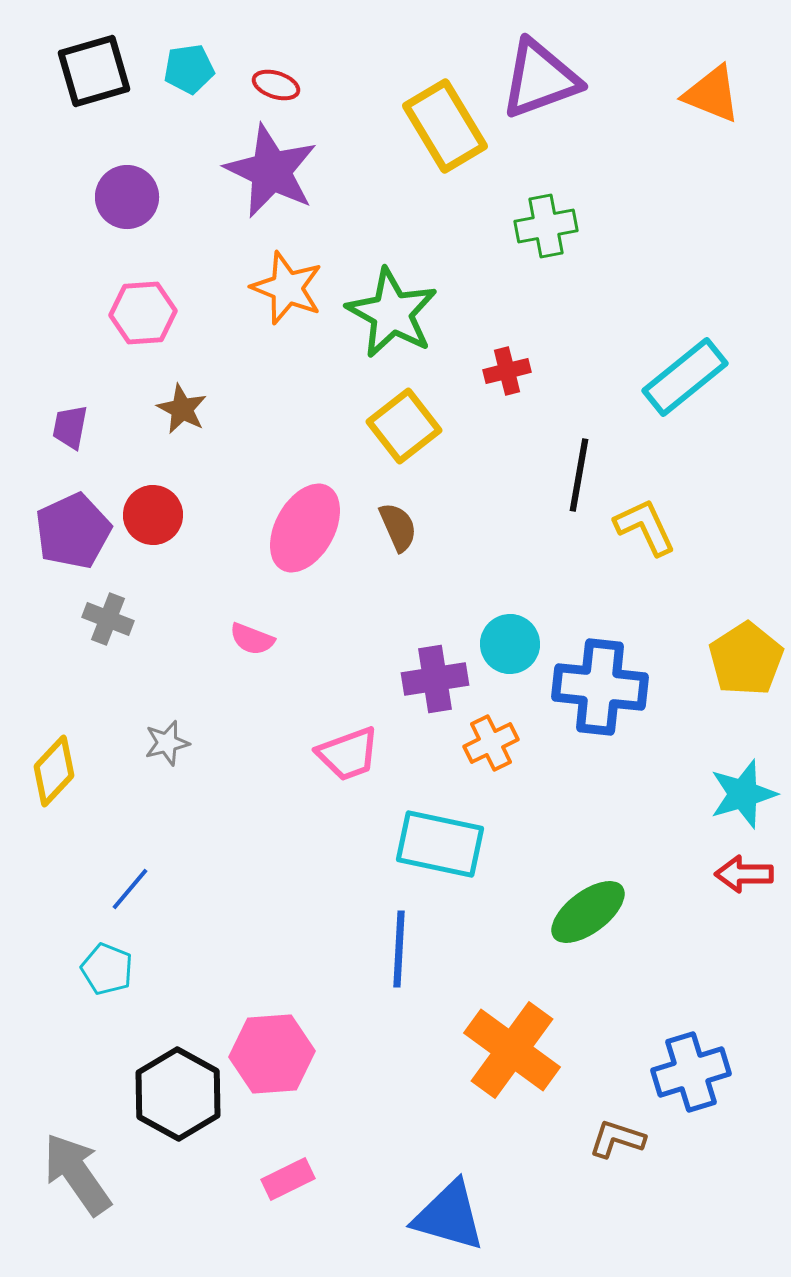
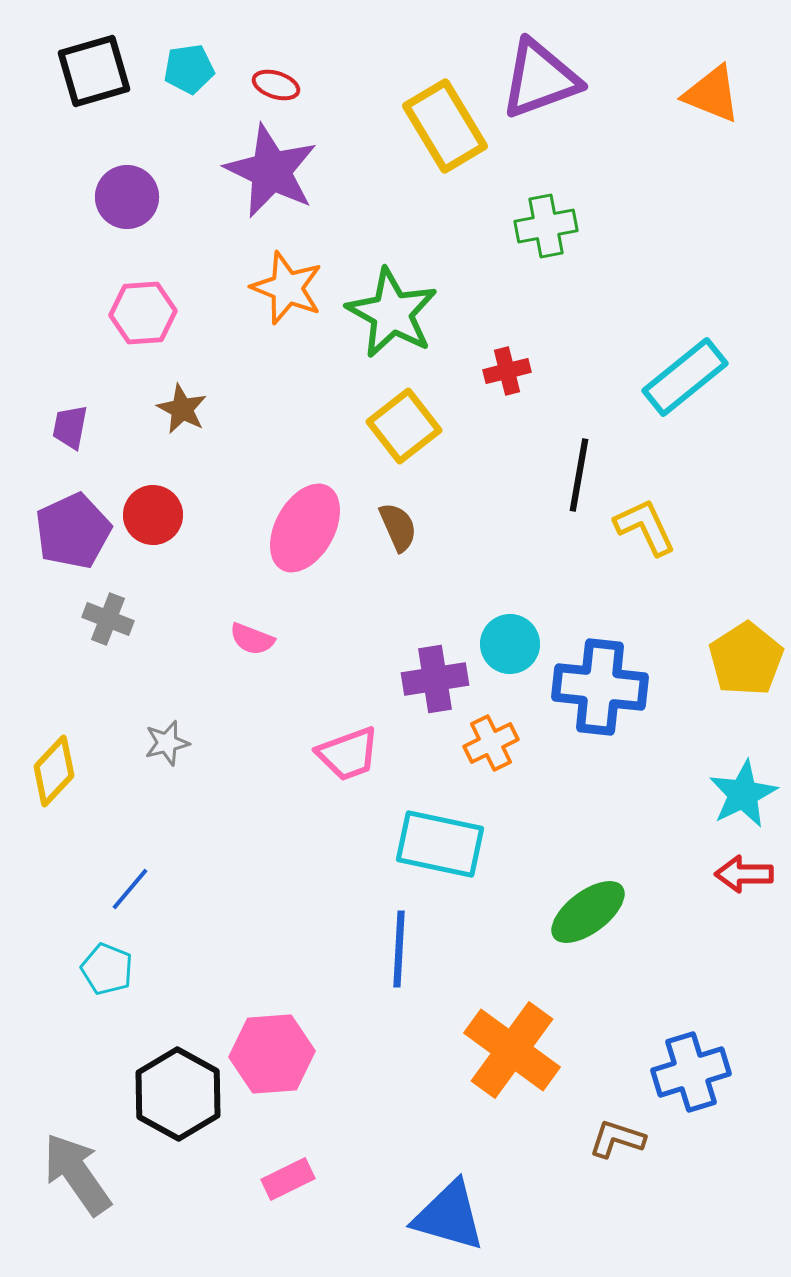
cyan star at (743, 794): rotated 10 degrees counterclockwise
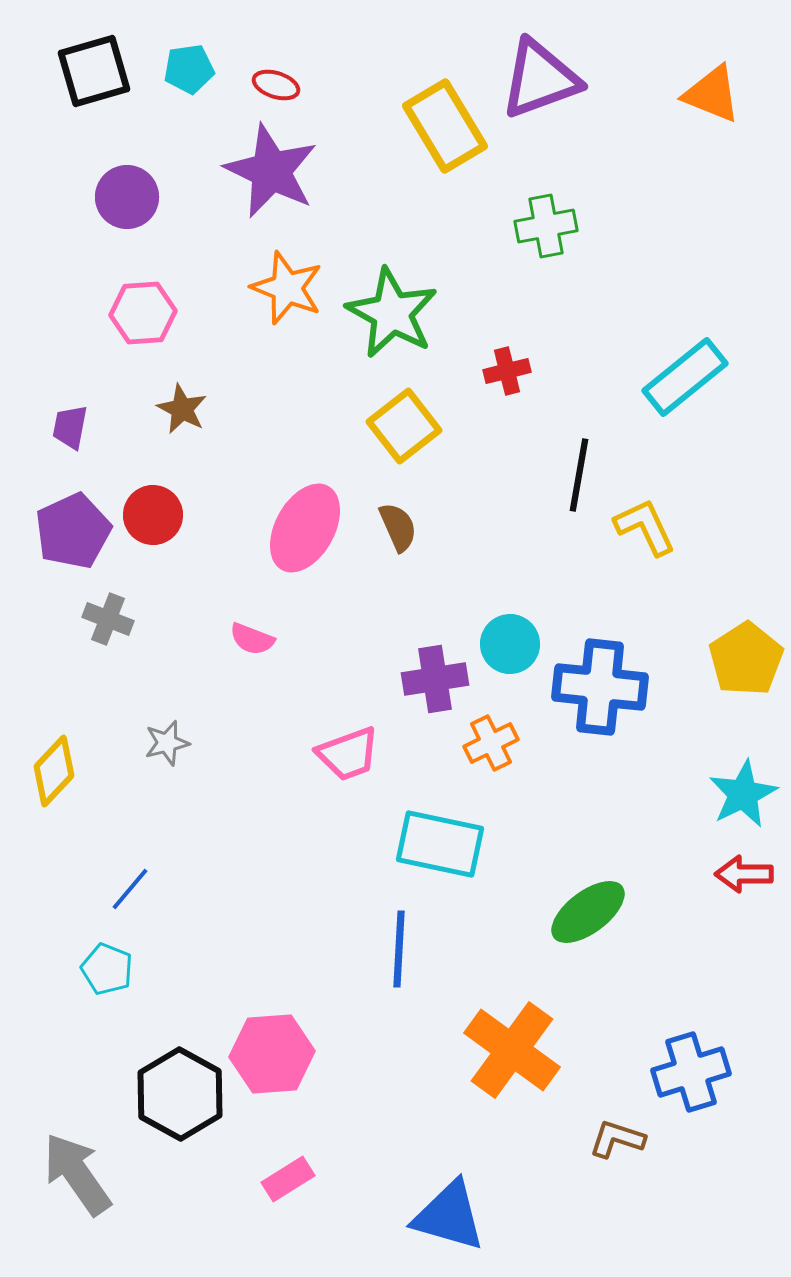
black hexagon at (178, 1094): moved 2 px right
pink rectangle at (288, 1179): rotated 6 degrees counterclockwise
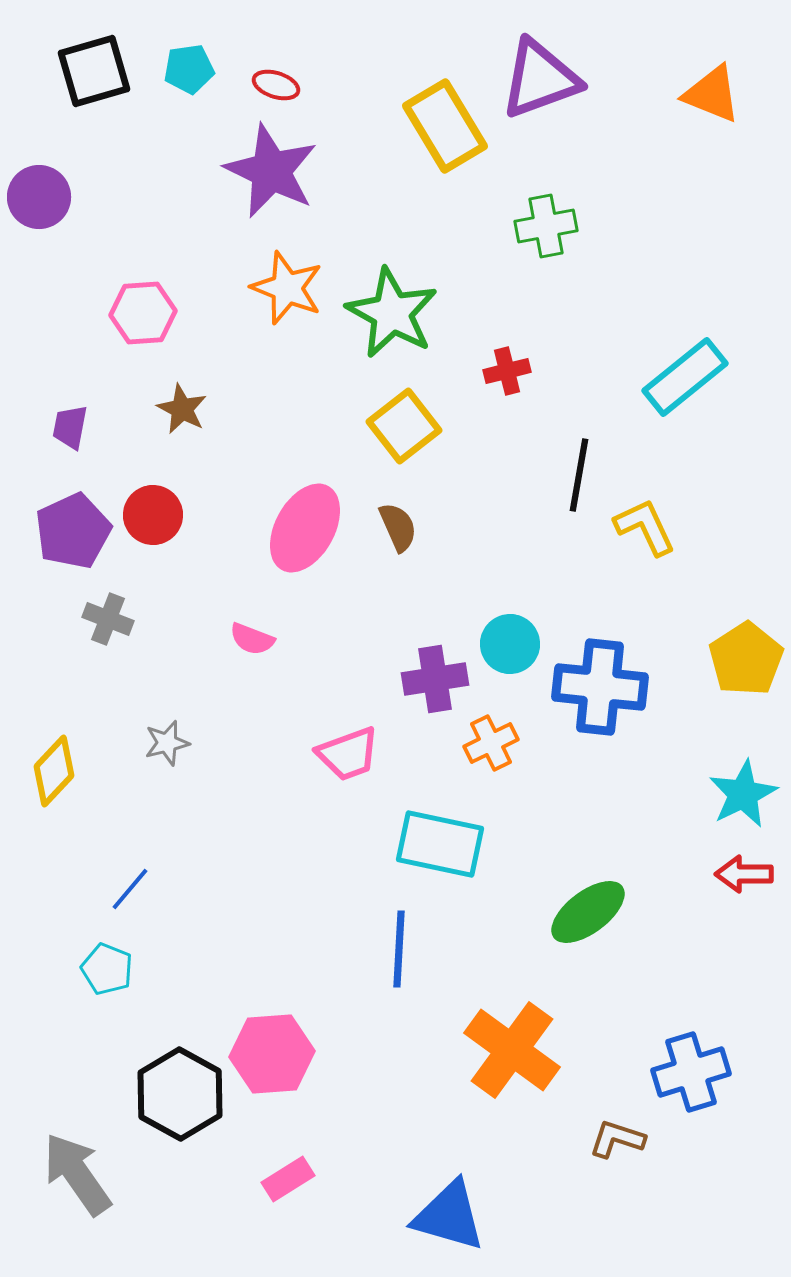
purple circle at (127, 197): moved 88 px left
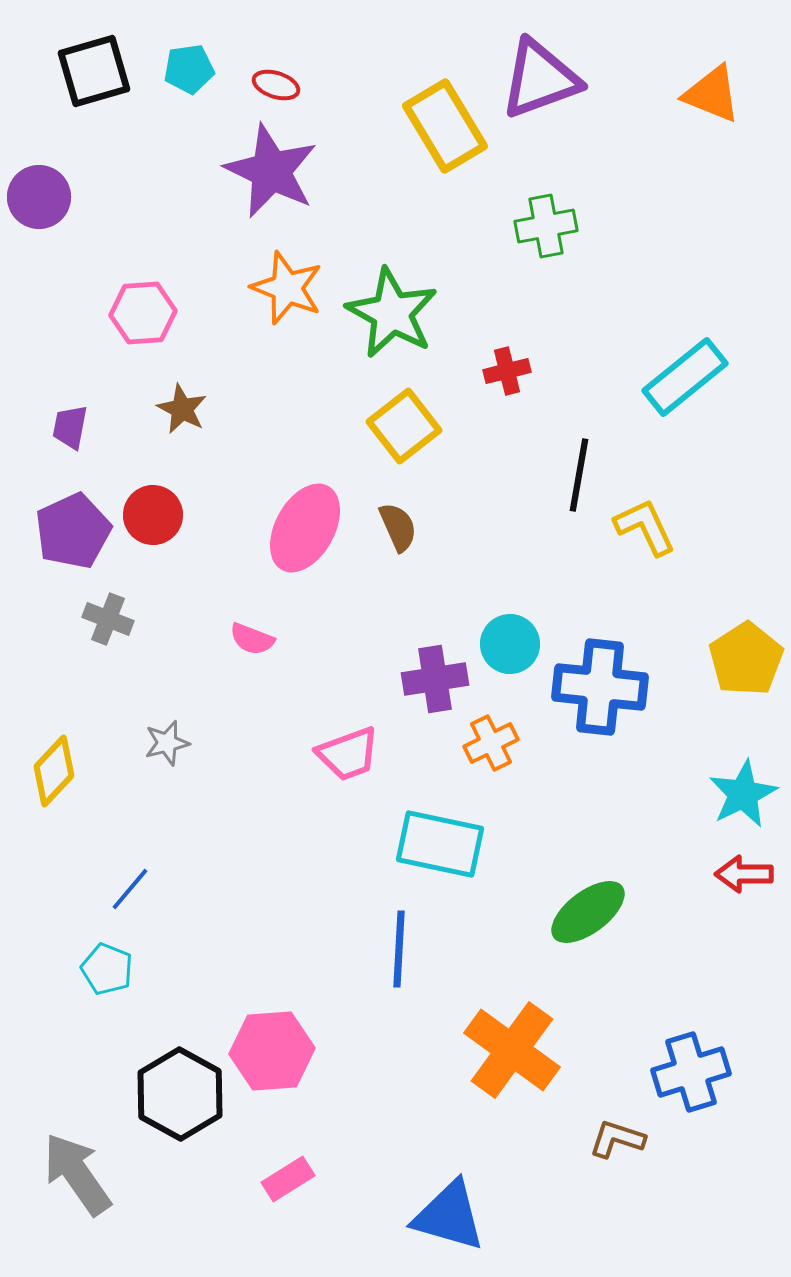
pink hexagon at (272, 1054): moved 3 px up
